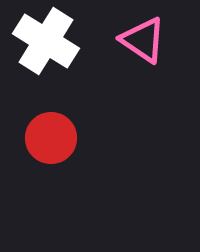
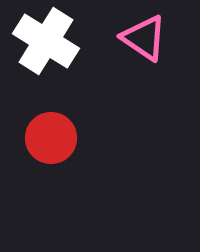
pink triangle: moved 1 px right, 2 px up
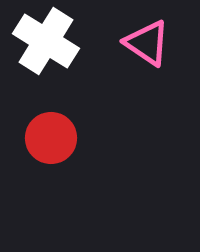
pink triangle: moved 3 px right, 5 px down
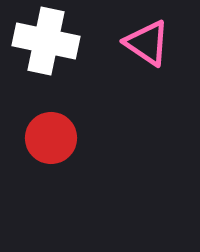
white cross: rotated 20 degrees counterclockwise
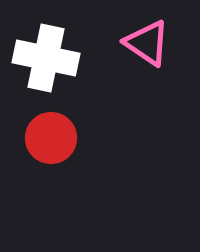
white cross: moved 17 px down
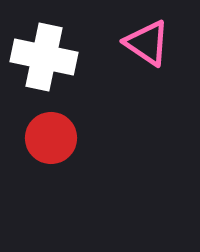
white cross: moved 2 px left, 1 px up
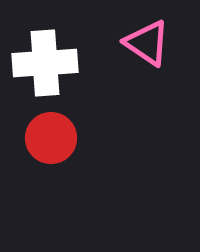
white cross: moved 1 px right, 6 px down; rotated 16 degrees counterclockwise
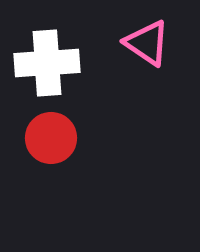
white cross: moved 2 px right
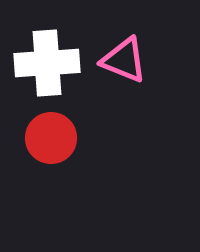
pink triangle: moved 23 px left, 17 px down; rotated 12 degrees counterclockwise
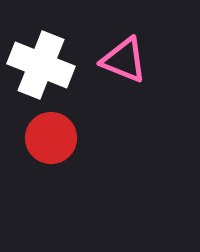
white cross: moved 6 px left, 2 px down; rotated 26 degrees clockwise
